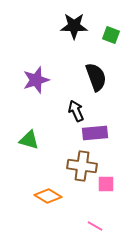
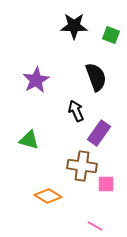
purple star: rotated 12 degrees counterclockwise
purple rectangle: moved 4 px right; rotated 50 degrees counterclockwise
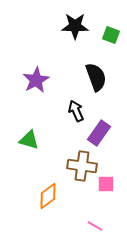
black star: moved 1 px right
orange diamond: rotated 68 degrees counterclockwise
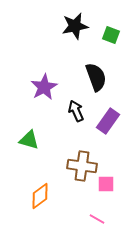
black star: rotated 12 degrees counterclockwise
purple star: moved 8 px right, 7 px down
purple rectangle: moved 9 px right, 12 px up
orange diamond: moved 8 px left
pink line: moved 2 px right, 7 px up
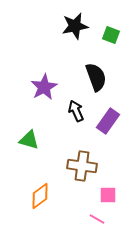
pink square: moved 2 px right, 11 px down
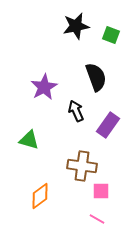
black star: moved 1 px right
purple rectangle: moved 4 px down
pink square: moved 7 px left, 4 px up
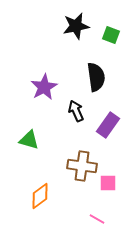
black semicircle: rotated 12 degrees clockwise
pink square: moved 7 px right, 8 px up
